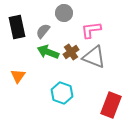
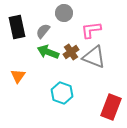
red rectangle: moved 2 px down
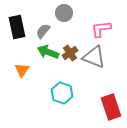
pink L-shape: moved 10 px right, 1 px up
brown cross: moved 1 px left, 1 px down
orange triangle: moved 4 px right, 6 px up
red rectangle: rotated 40 degrees counterclockwise
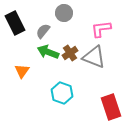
black rectangle: moved 2 px left, 4 px up; rotated 15 degrees counterclockwise
orange triangle: moved 1 px down
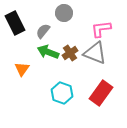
gray triangle: moved 1 px right, 4 px up
orange triangle: moved 2 px up
red rectangle: moved 10 px left, 14 px up; rotated 55 degrees clockwise
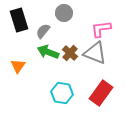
black rectangle: moved 4 px right, 3 px up; rotated 10 degrees clockwise
brown cross: rotated 14 degrees counterclockwise
orange triangle: moved 4 px left, 3 px up
cyan hexagon: rotated 10 degrees counterclockwise
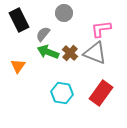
black rectangle: rotated 10 degrees counterclockwise
gray semicircle: moved 3 px down
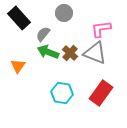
black rectangle: moved 2 px up; rotated 15 degrees counterclockwise
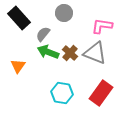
pink L-shape: moved 1 px right, 3 px up; rotated 15 degrees clockwise
